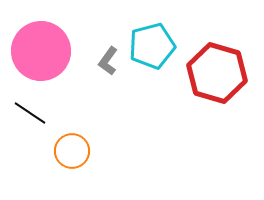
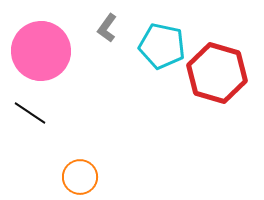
cyan pentagon: moved 10 px right; rotated 27 degrees clockwise
gray L-shape: moved 1 px left, 33 px up
orange circle: moved 8 px right, 26 px down
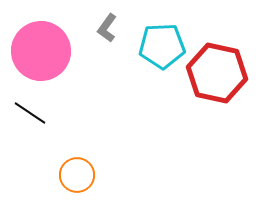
cyan pentagon: rotated 15 degrees counterclockwise
red hexagon: rotated 4 degrees counterclockwise
orange circle: moved 3 px left, 2 px up
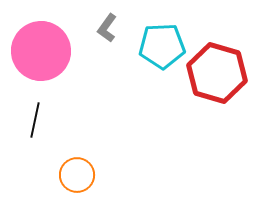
red hexagon: rotated 4 degrees clockwise
black line: moved 5 px right, 7 px down; rotated 68 degrees clockwise
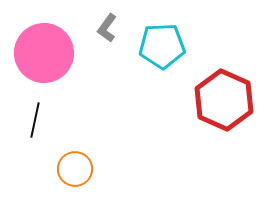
pink circle: moved 3 px right, 2 px down
red hexagon: moved 7 px right, 27 px down; rotated 8 degrees clockwise
orange circle: moved 2 px left, 6 px up
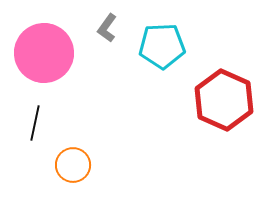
black line: moved 3 px down
orange circle: moved 2 px left, 4 px up
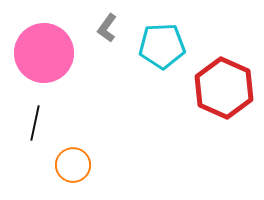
red hexagon: moved 12 px up
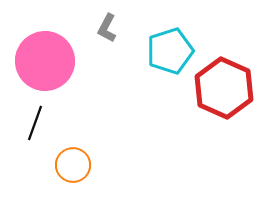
gray L-shape: rotated 8 degrees counterclockwise
cyan pentagon: moved 8 px right, 5 px down; rotated 15 degrees counterclockwise
pink circle: moved 1 px right, 8 px down
black line: rotated 8 degrees clockwise
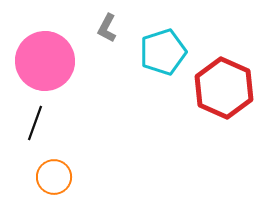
cyan pentagon: moved 7 px left, 1 px down
orange circle: moved 19 px left, 12 px down
